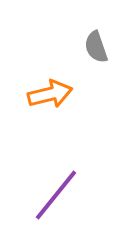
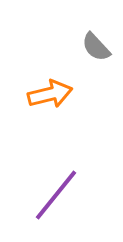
gray semicircle: rotated 24 degrees counterclockwise
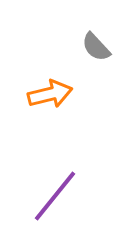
purple line: moved 1 px left, 1 px down
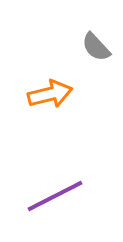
purple line: rotated 24 degrees clockwise
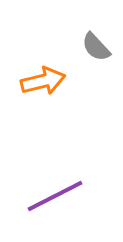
orange arrow: moved 7 px left, 13 px up
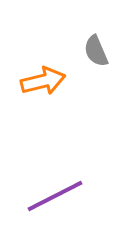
gray semicircle: moved 4 px down; rotated 20 degrees clockwise
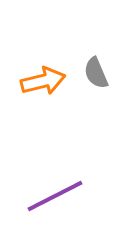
gray semicircle: moved 22 px down
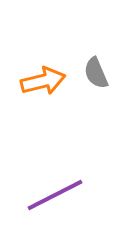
purple line: moved 1 px up
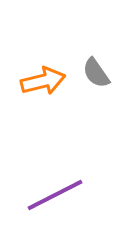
gray semicircle: rotated 12 degrees counterclockwise
